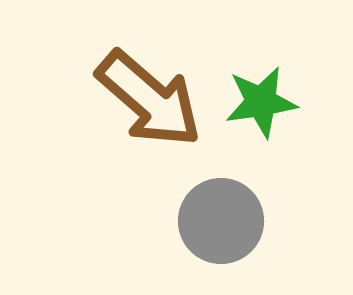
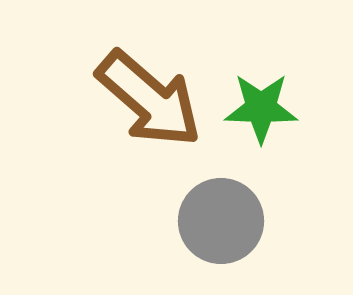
green star: moved 6 px down; rotated 10 degrees clockwise
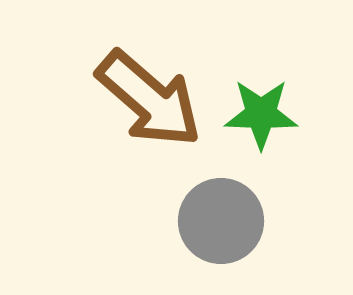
green star: moved 6 px down
